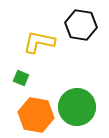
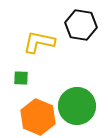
green square: rotated 21 degrees counterclockwise
green circle: moved 1 px up
orange hexagon: moved 2 px right, 2 px down; rotated 12 degrees clockwise
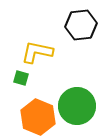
black hexagon: rotated 16 degrees counterclockwise
yellow L-shape: moved 2 px left, 10 px down
green square: rotated 14 degrees clockwise
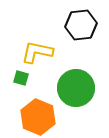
green circle: moved 1 px left, 18 px up
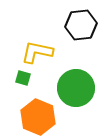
green square: moved 2 px right
